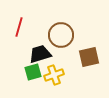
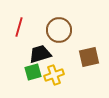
brown circle: moved 2 px left, 5 px up
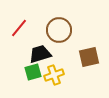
red line: moved 1 px down; rotated 24 degrees clockwise
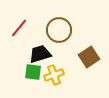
brown square: rotated 20 degrees counterclockwise
green square: rotated 24 degrees clockwise
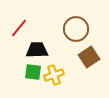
brown circle: moved 17 px right, 1 px up
black trapezoid: moved 3 px left, 4 px up; rotated 15 degrees clockwise
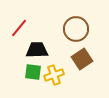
brown square: moved 7 px left, 2 px down
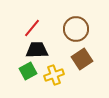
red line: moved 13 px right
green square: moved 5 px left, 1 px up; rotated 36 degrees counterclockwise
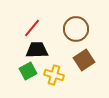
brown square: moved 2 px right, 1 px down
yellow cross: rotated 36 degrees clockwise
